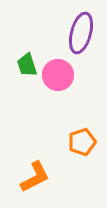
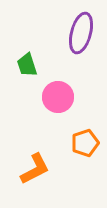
pink circle: moved 22 px down
orange pentagon: moved 3 px right, 1 px down
orange L-shape: moved 8 px up
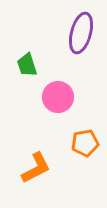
orange pentagon: rotated 8 degrees clockwise
orange L-shape: moved 1 px right, 1 px up
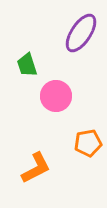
purple ellipse: rotated 18 degrees clockwise
pink circle: moved 2 px left, 1 px up
orange pentagon: moved 3 px right
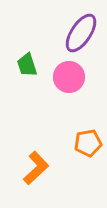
pink circle: moved 13 px right, 19 px up
orange L-shape: rotated 16 degrees counterclockwise
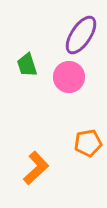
purple ellipse: moved 2 px down
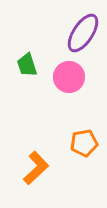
purple ellipse: moved 2 px right, 2 px up
orange pentagon: moved 4 px left
